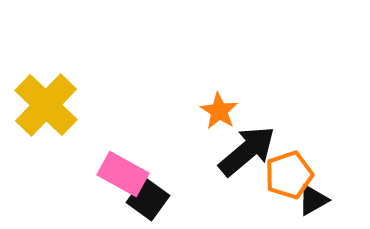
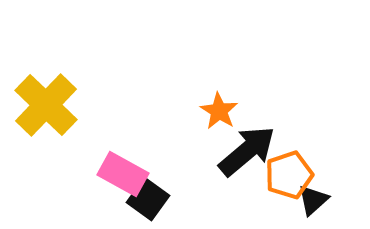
black triangle: rotated 12 degrees counterclockwise
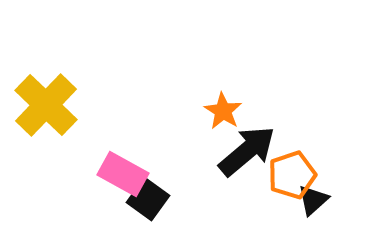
orange star: moved 4 px right
orange pentagon: moved 3 px right
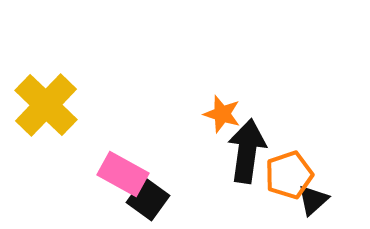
orange star: moved 1 px left, 3 px down; rotated 15 degrees counterclockwise
black arrow: rotated 42 degrees counterclockwise
orange pentagon: moved 3 px left
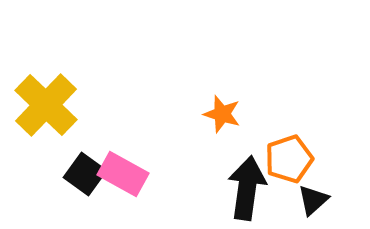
black arrow: moved 37 px down
orange pentagon: moved 16 px up
black square: moved 63 px left, 25 px up
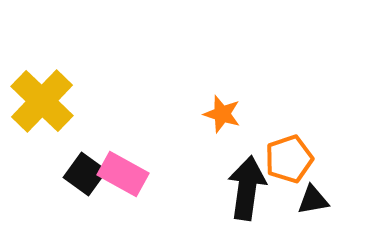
yellow cross: moved 4 px left, 4 px up
black triangle: rotated 32 degrees clockwise
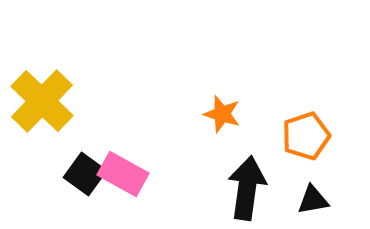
orange pentagon: moved 17 px right, 23 px up
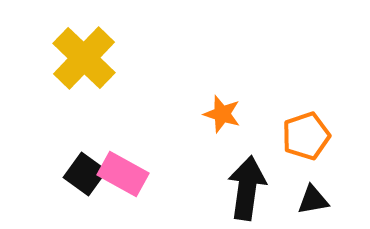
yellow cross: moved 42 px right, 43 px up
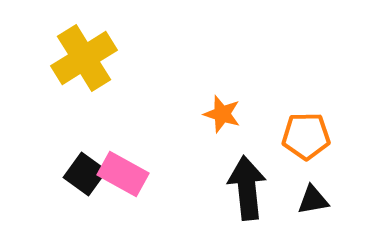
yellow cross: rotated 14 degrees clockwise
orange pentagon: rotated 18 degrees clockwise
black arrow: rotated 14 degrees counterclockwise
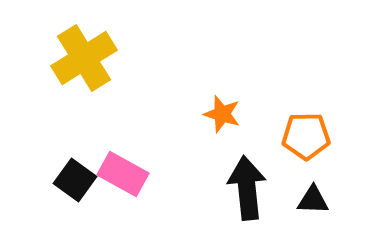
black square: moved 10 px left, 6 px down
black triangle: rotated 12 degrees clockwise
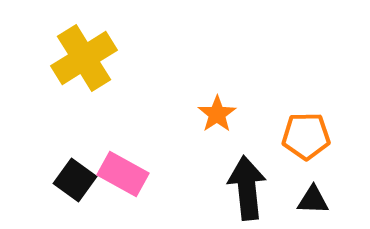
orange star: moved 5 px left; rotated 21 degrees clockwise
